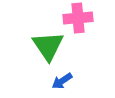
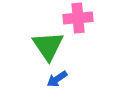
blue arrow: moved 5 px left, 2 px up
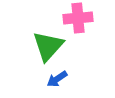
green triangle: rotated 16 degrees clockwise
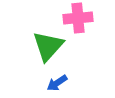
blue arrow: moved 4 px down
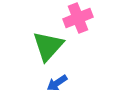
pink cross: rotated 16 degrees counterclockwise
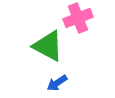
green triangle: rotated 44 degrees counterclockwise
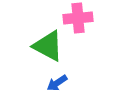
pink cross: rotated 16 degrees clockwise
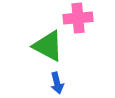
blue arrow: rotated 70 degrees counterclockwise
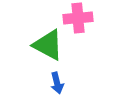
green triangle: moved 1 px up
